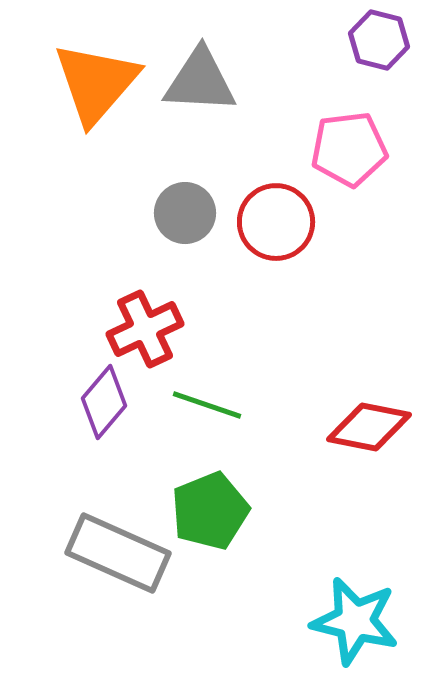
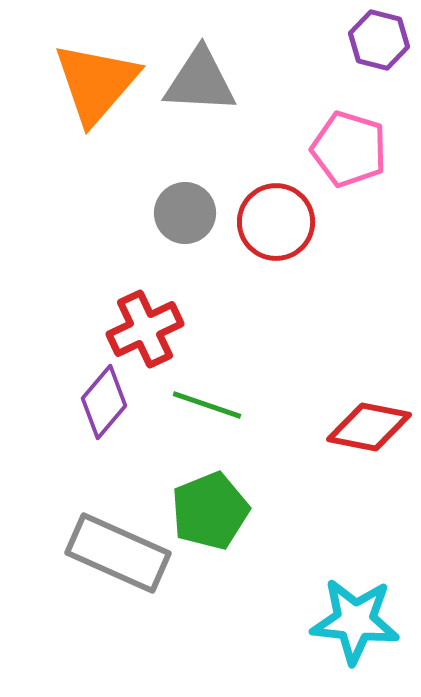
pink pentagon: rotated 24 degrees clockwise
cyan star: rotated 8 degrees counterclockwise
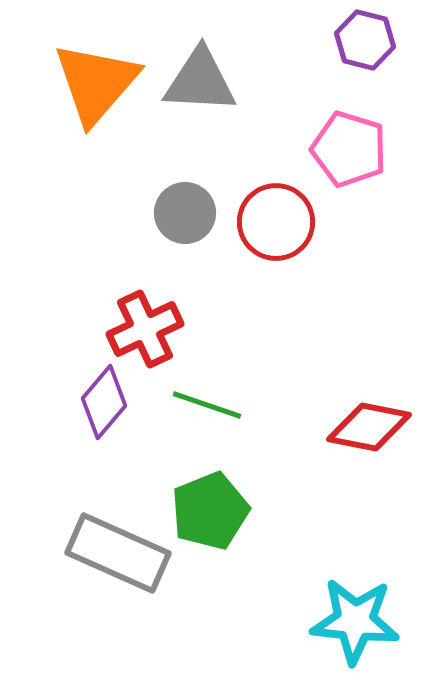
purple hexagon: moved 14 px left
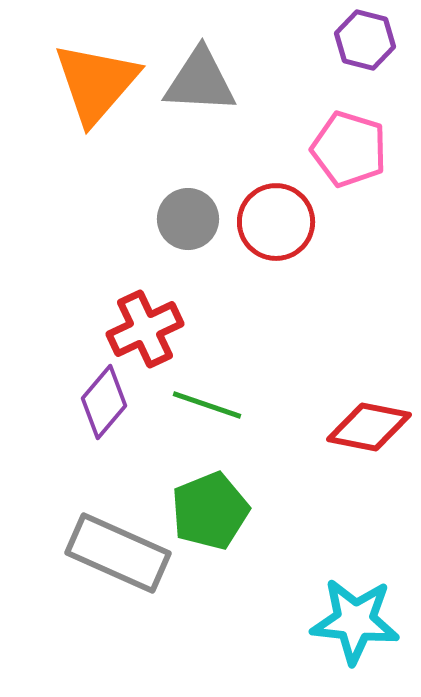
gray circle: moved 3 px right, 6 px down
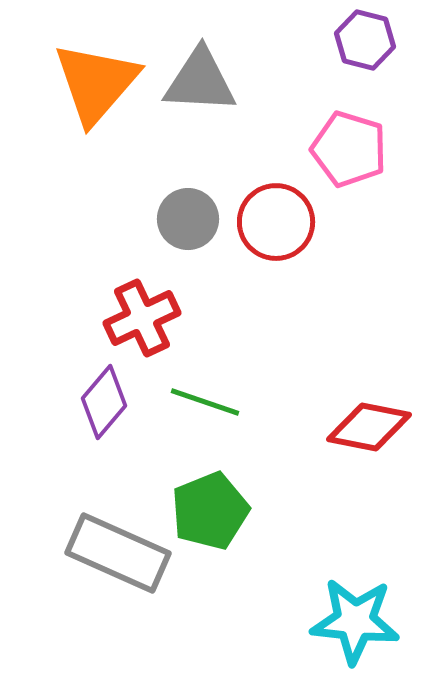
red cross: moved 3 px left, 11 px up
green line: moved 2 px left, 3 px up
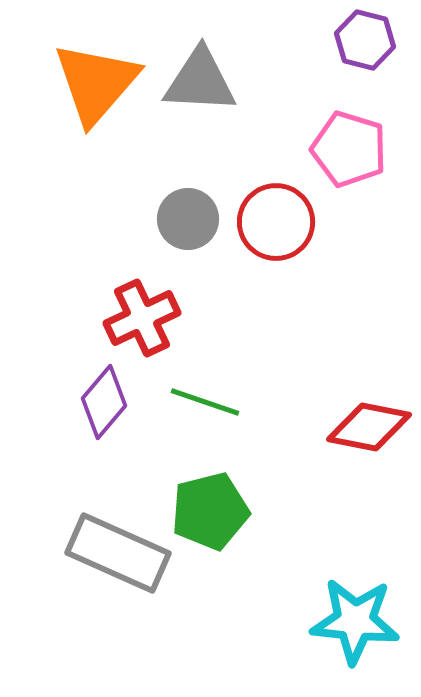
green pentagon: rotated 8 degrees clockwise
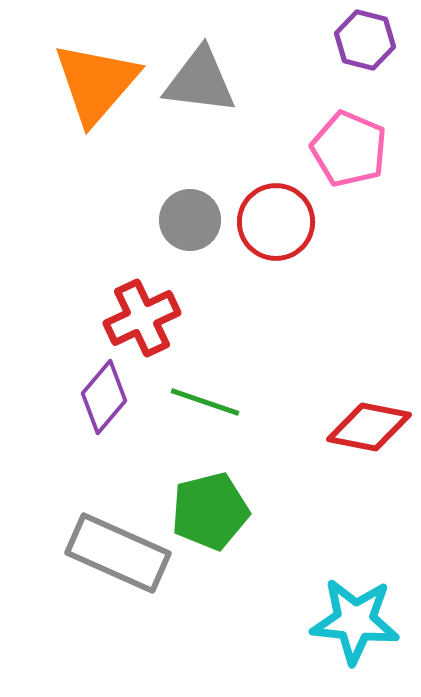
gray triangle: rotated 4 degrees clockwise
pink pentagon: rotated 6 degrees clockwise
gray circle: moved 2 px right, 1 px down
purple diamond: moved 5 px up
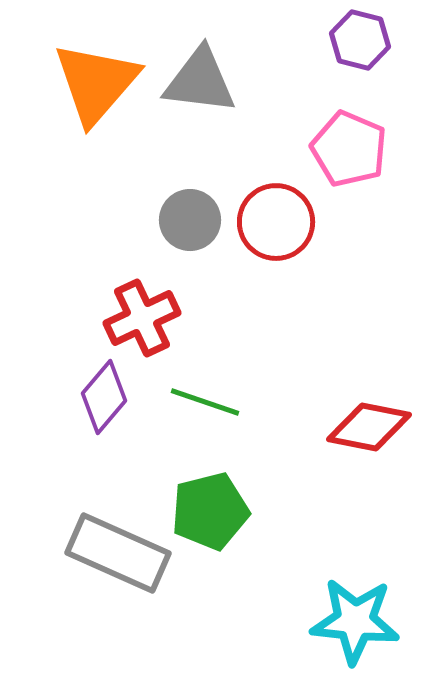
purple hexagon: moved 5 px left
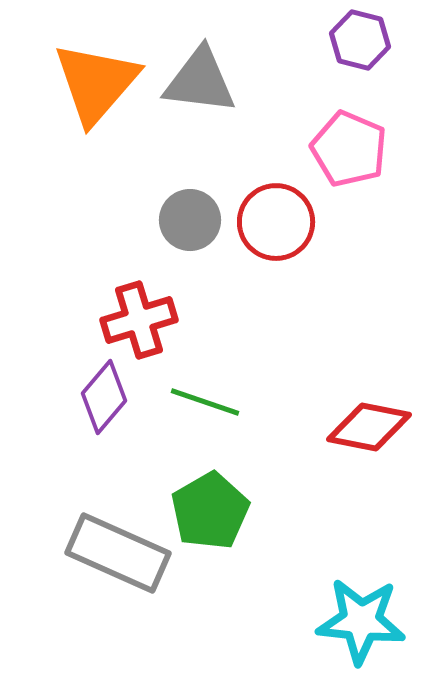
red cross: moved 3 px left, 2 px down; rotated 8 degrees clockwise
green pentagon: rotated 16 degrees counterclockwise
cyan star: moved 6 px right
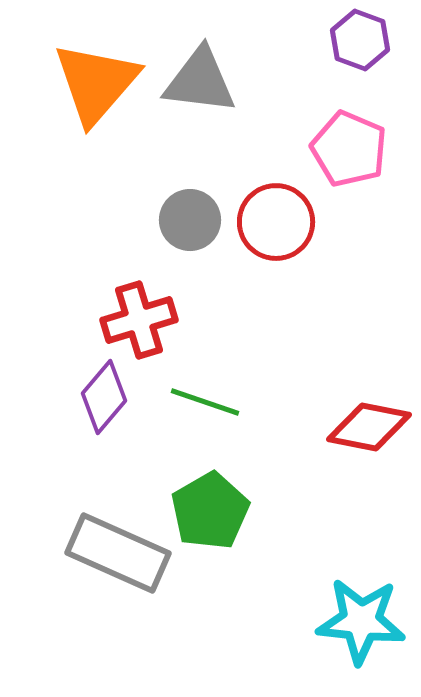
purple hexagon: rotated 6 degrees clockwise
